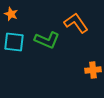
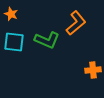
orange L-shape: rotated 85 degrees clockwise
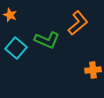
orange star: moved 1 px left, 1 px down
orange L-shape: moved 2 px right
cyan square: moved 2 px right, 6 px down; rotated 35 degrees clockwise
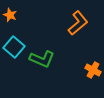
green L-shape: moved 5 px left, 19 px down
cyan square: moved 2 px left, 1 px up
orange cross: rotated 35 degrees clockwise
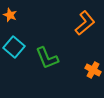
orange L-shape: moved 7 px right
green L-shape: moved 5 px right, 1 px up; rotated 45 degrees clockwise
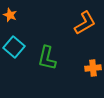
orange L-shape: rotated 10 degrees clockwise
green L-shape: rotated 35 degrees clockwise
orange cross: moved 2 px up; rotated 35 degrees counterclockwise
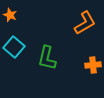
orange cross: moved 3 px up
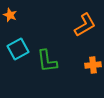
orange L-shape: moved 2 px down
cyan square: moved 4 px right, 2 px down; rotated 20 degrees clockwise
green L-shape: moved 3 px down; rotated 20 degrees counterclockwise
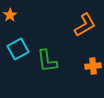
orange star: rotated 16 degrees clockwise
orange cross: moved 1 px down
